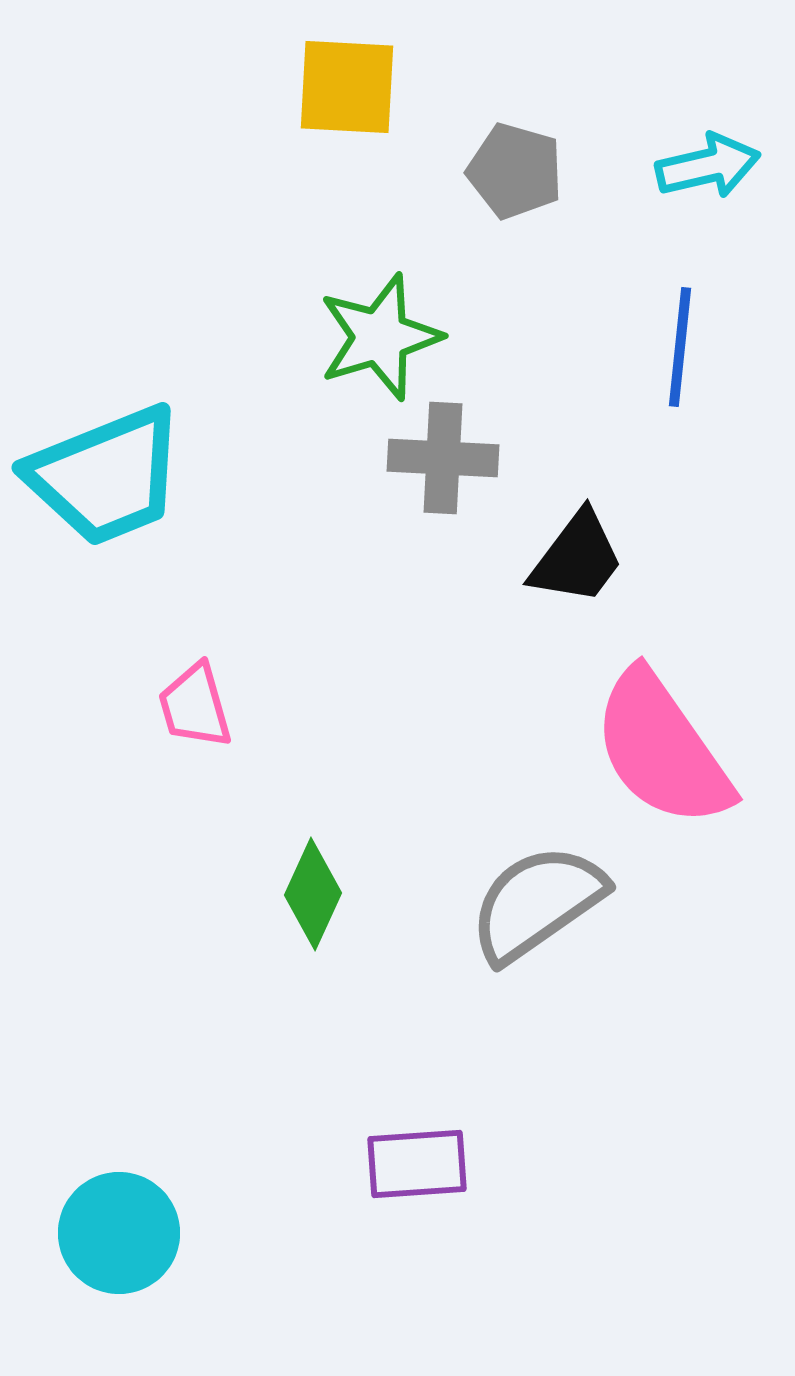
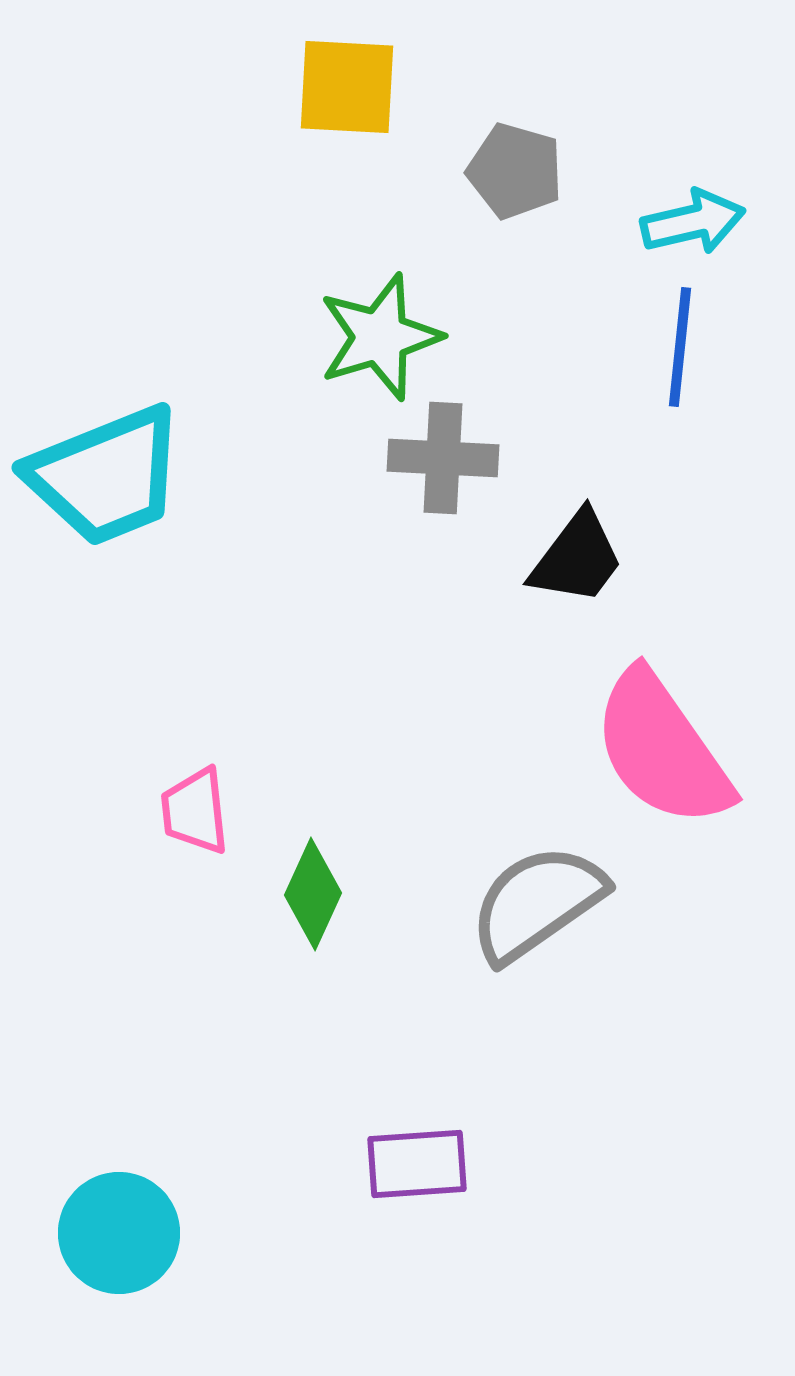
cyan arrow: moved 15 px left, 56 px down
pink trapezoid: moved 105 px down; rotated 10 degrees clockwise
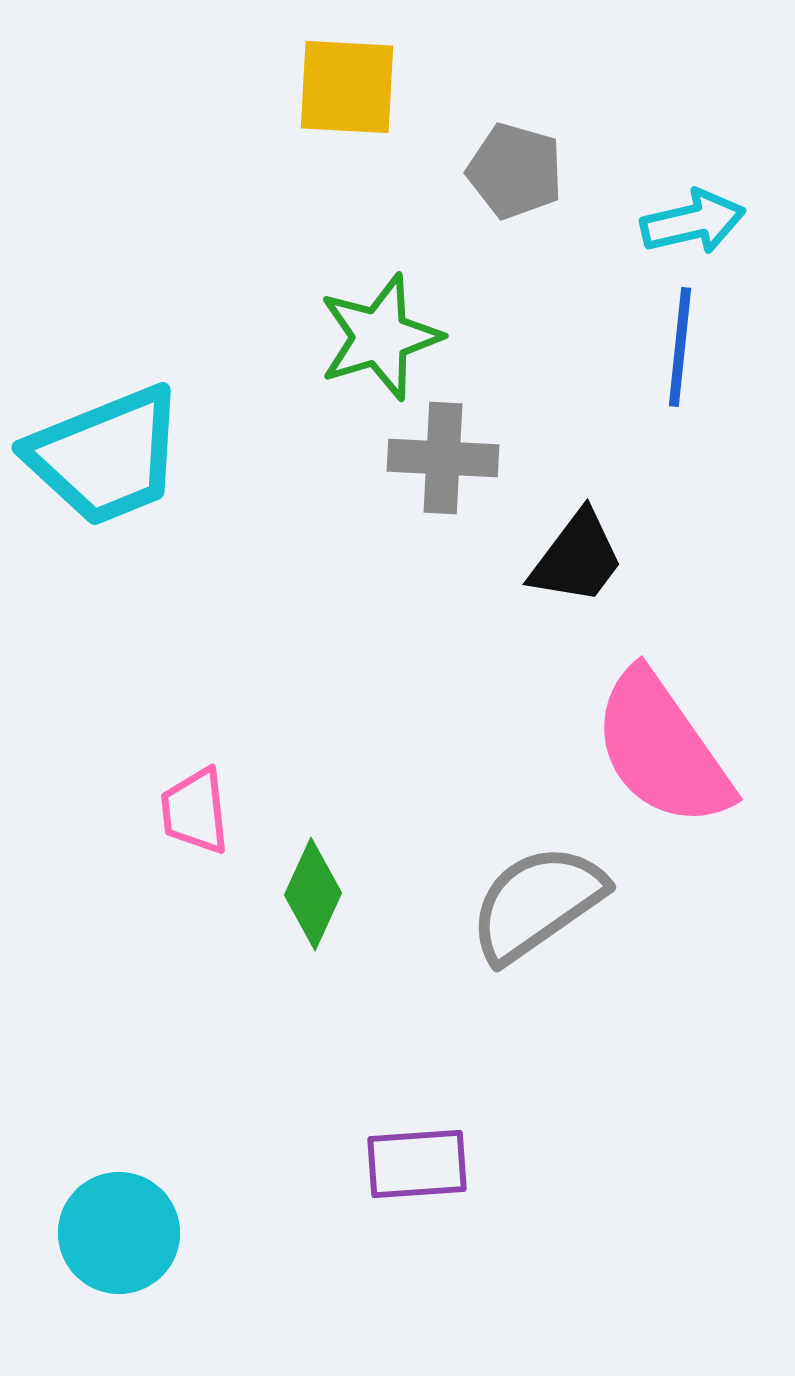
cyan trapezoid: moved 20 px up
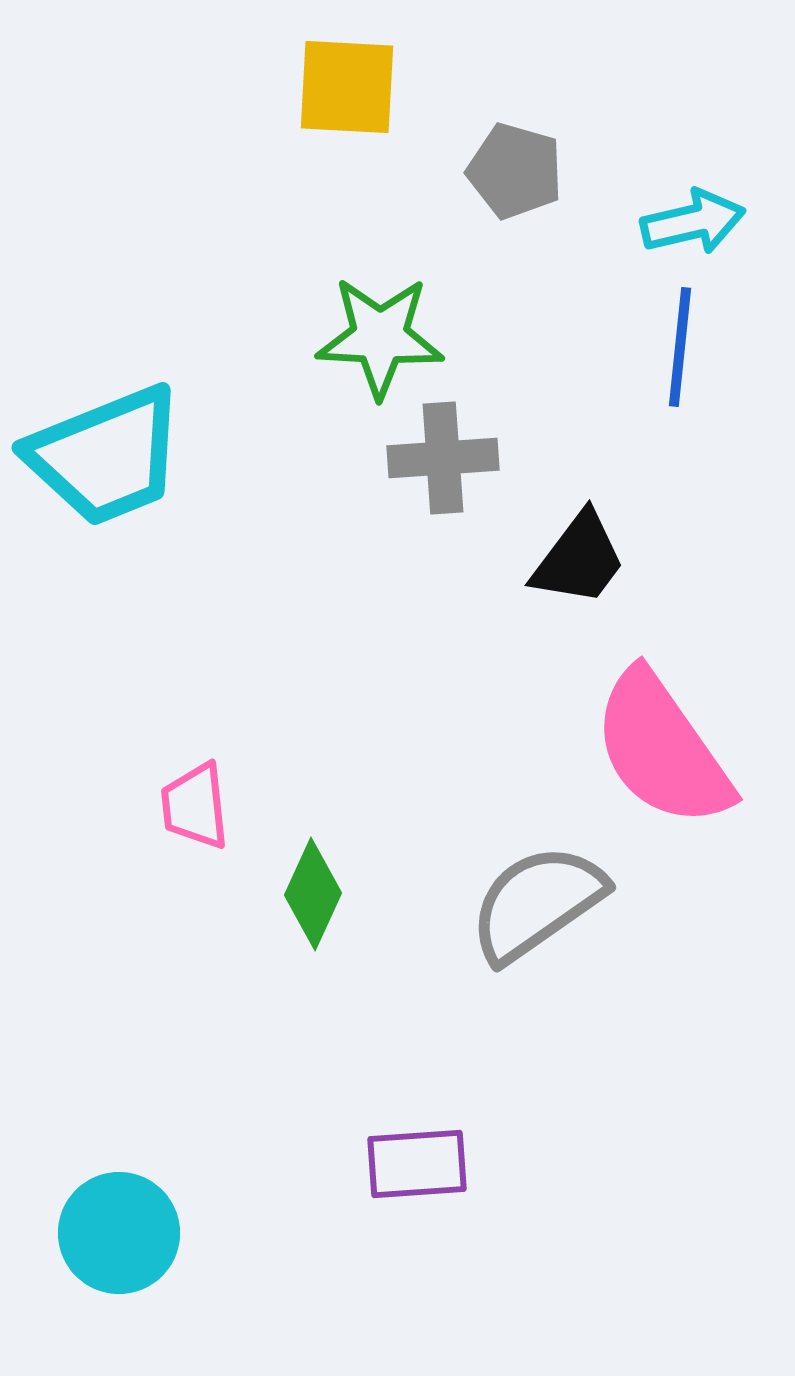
green star: rotated 20 degrees clockwise
gray cross: rotated 7 degrees counterclockwise
black trapezoid: moved 2 px right, 1 px down
pink trapezoid: moved 5 px up
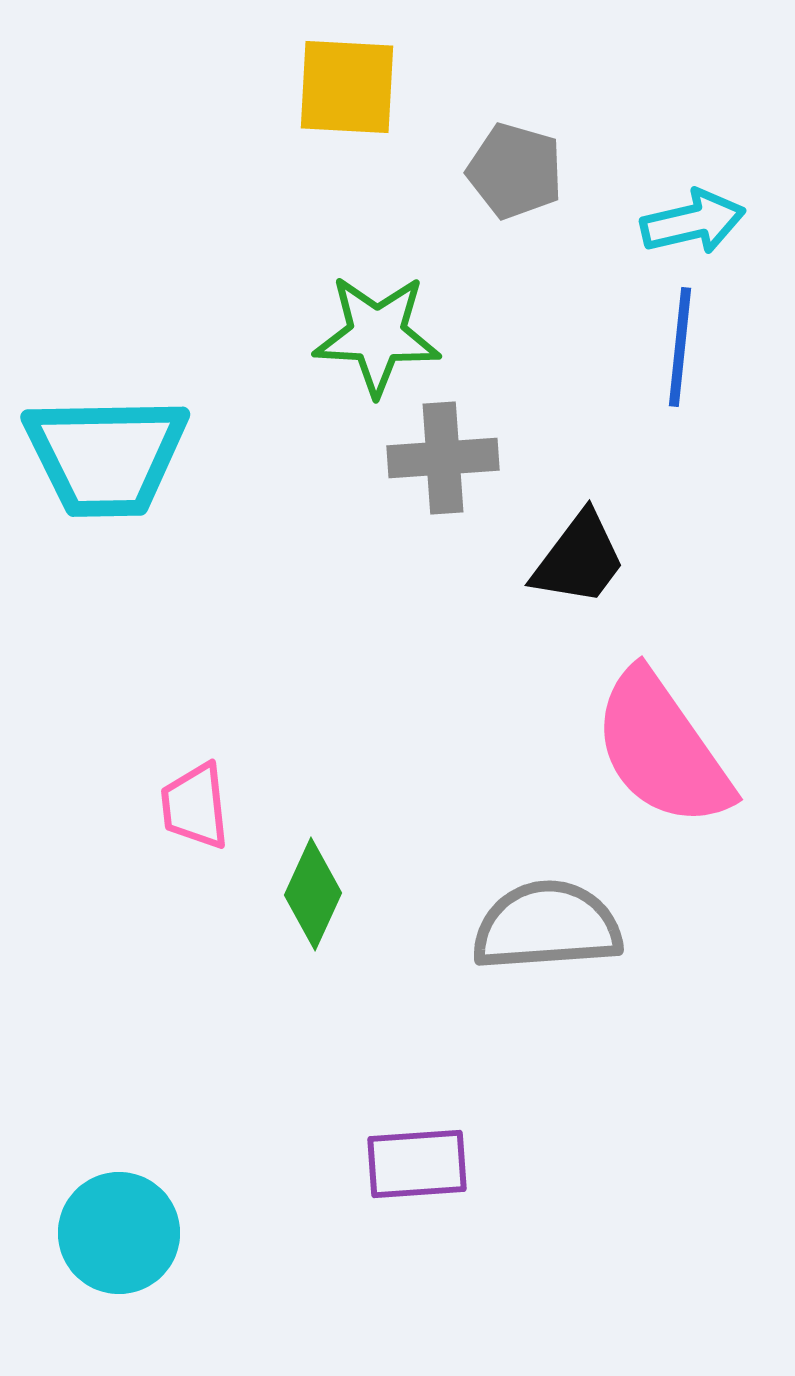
green star: moved 3 px left, 2 px up
cyan trapezoid: rotated 21 degrees clockwise
gray semicircle: moved 10 px right, 23 px down; rotated 31 degrees clockwise
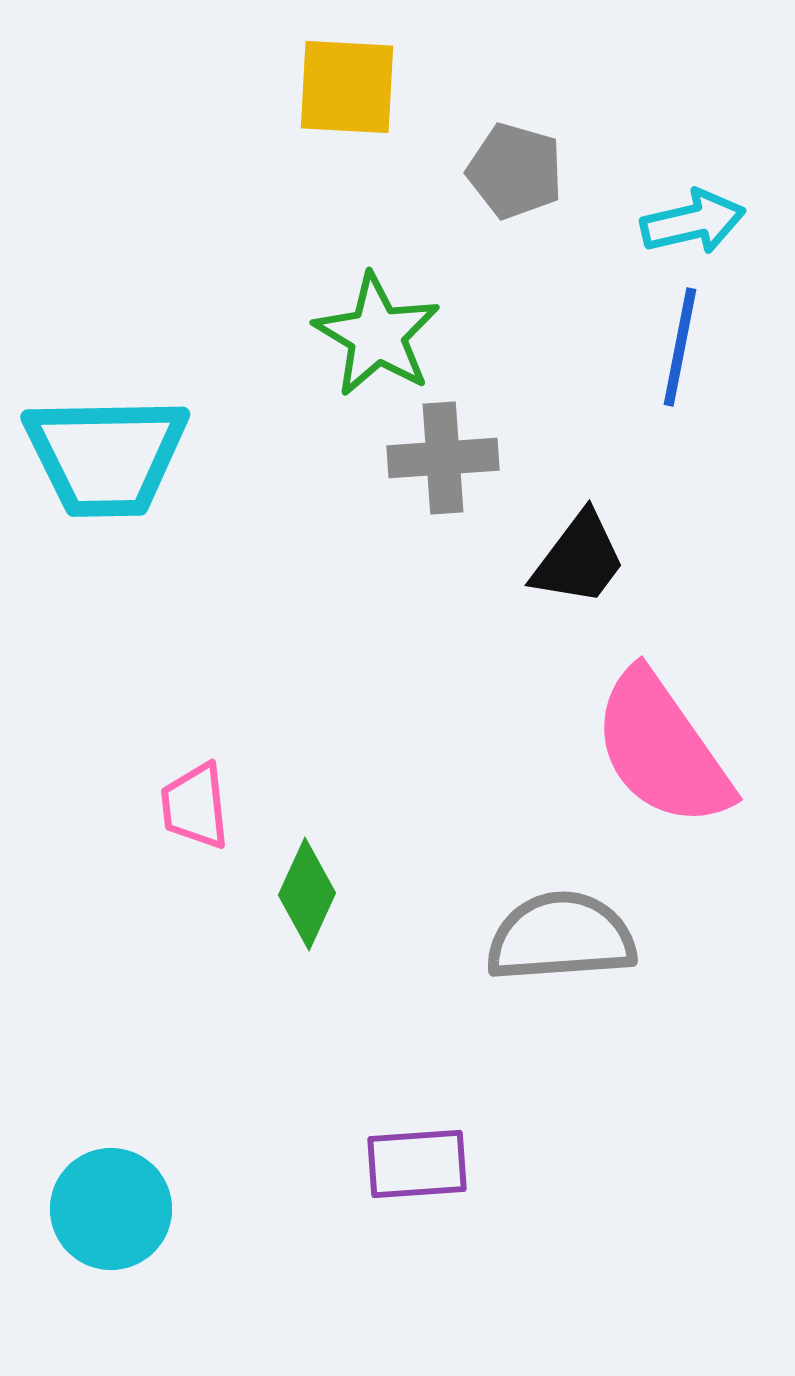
green star: rotated 28 degrees clockwise
blue line: rotated 5 degrees clockwise
green diamond: moved 6 px left
gray semicircle: moved 14 px right, 11 px down
cyan circle: moved 8 px left, 24 px up
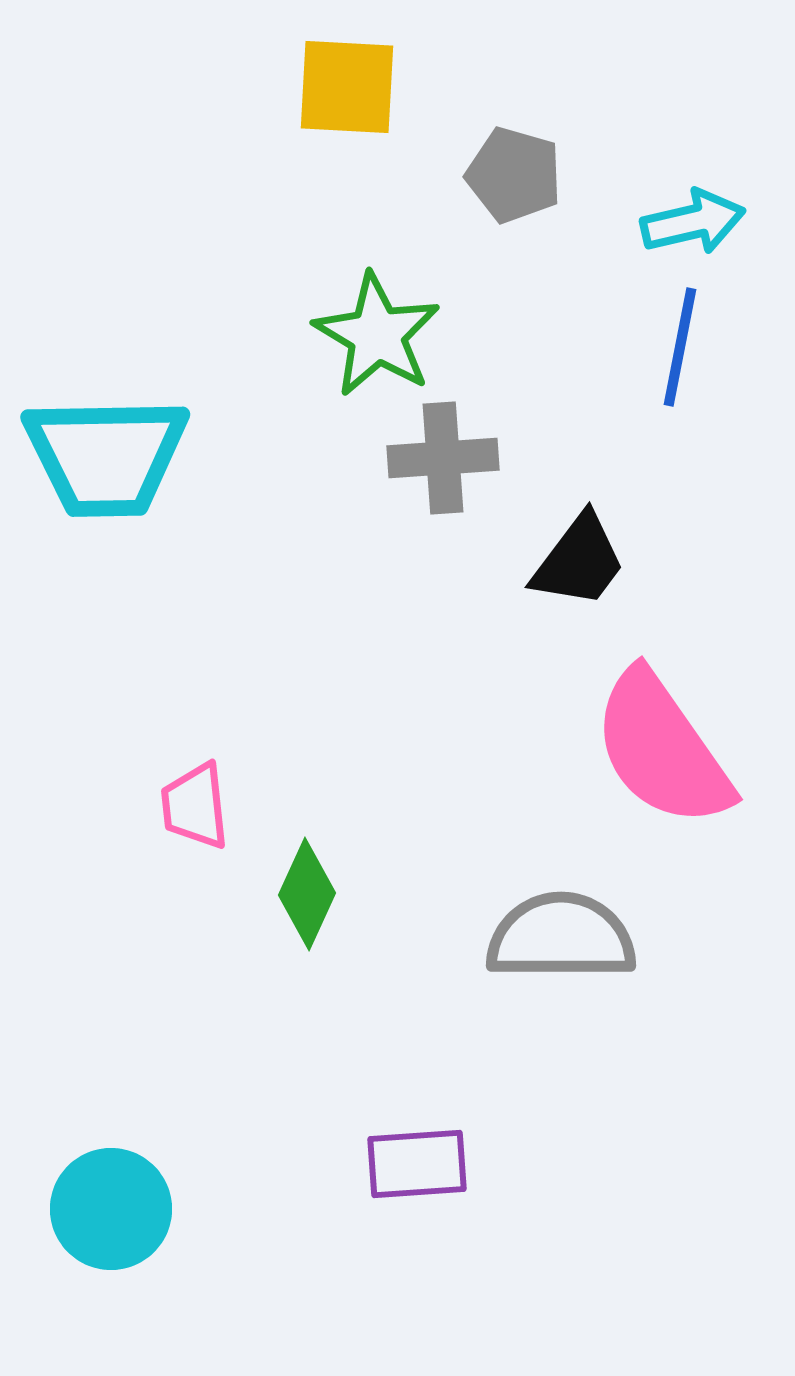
gray pentagon: moved 1 px left, 4 px down
black trapezoid: moved 2 px down
gray semicircle: rotated 4 degrees clockwise
